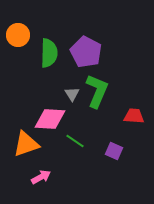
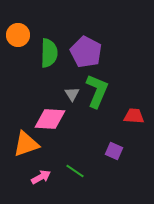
green line: moved 30 px down
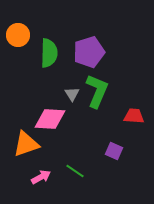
purple pentagon: moved 3 px right; rotated 28 degrees clockwise
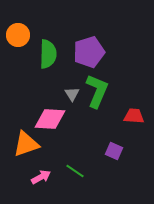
green semicircle: moved 1 px left, 1 px down
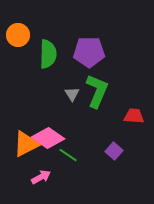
purple pentagon: rotated 16 degrees clockwise
pink diamond: moved 2 px left, 19 px down; rotated 32 degrees clockwise
orange triangle: rotated 8 degrees counterclockwise
purple square: rotated 18 degrees clockwise
green line: moved 7 px left, 16 px up
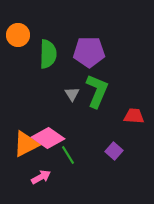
green line: rotated 24 degrees clockwise
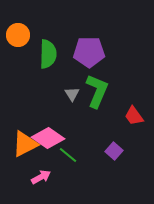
red trapezoid: rotated 130 degrees counterclockwise
orange triangle: moved 1 px left
green line: rotated 18 degrees counterclockwise
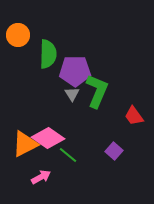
purple pentagon: moved 14 px left, 19 px down
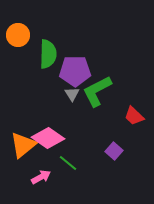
green L-shape: rotated 140 degrees counterclockwise
red trapezoid: rotated 10 degrees counterclockwise
orange triangle: moved 2 px left, 1 px down; rotated 12 degrees counterclockwise
green line: moved 8 px down
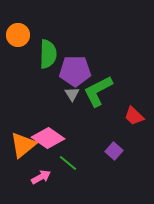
green L-shape: moved 1 px right
